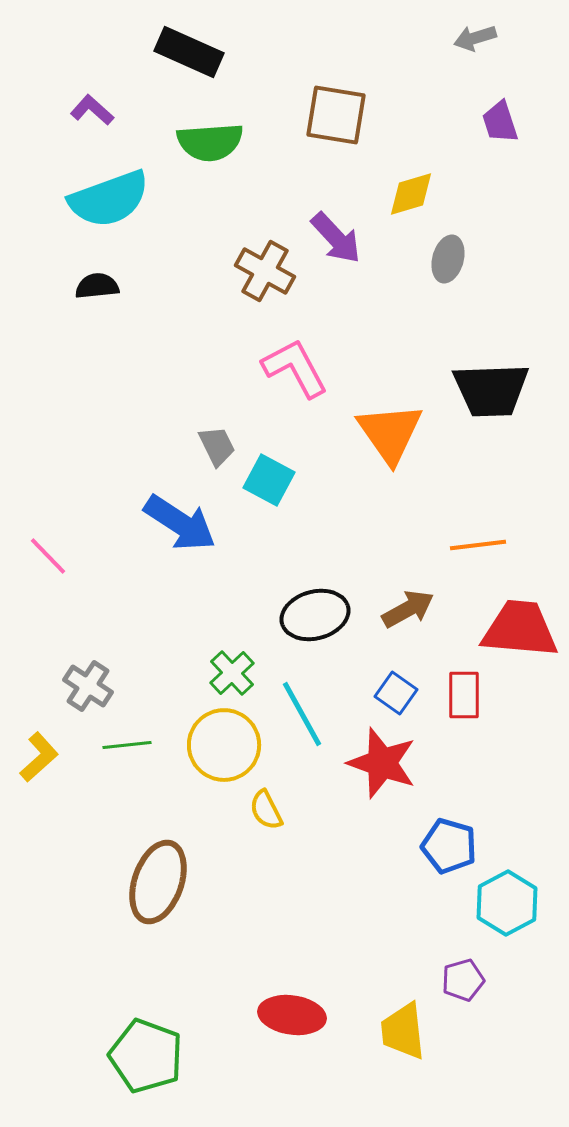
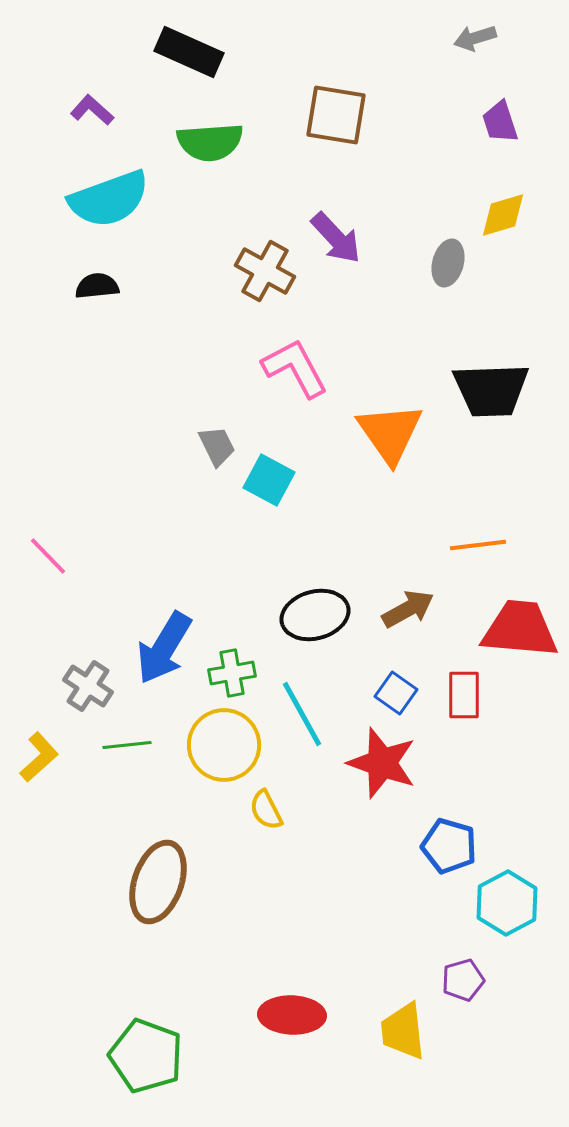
yellow diamond: moved 92 px right, 21 px down
gray ellipse: moved 4 px down
blue arrow: moved 16 px left, 125 px down; rotated 88 degrees clockwise
green cross: rotated 33 degrees clockwise
red ellipse: rotated 6 degrees counterclockwise
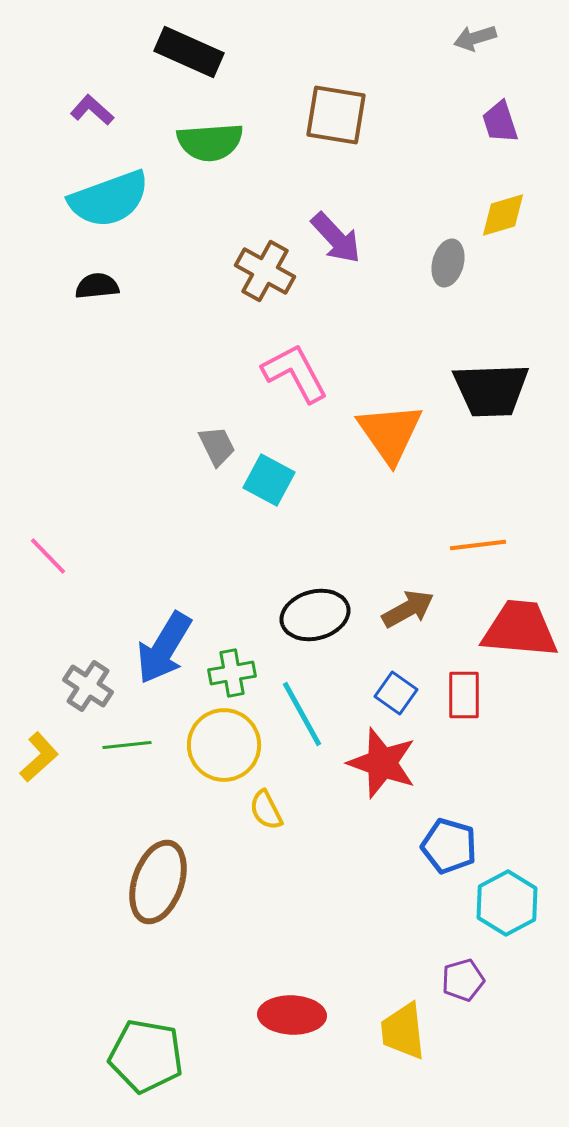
pink L-shape: moved 5 px down
green pentagon: rotated 10 degrees counterclockwise
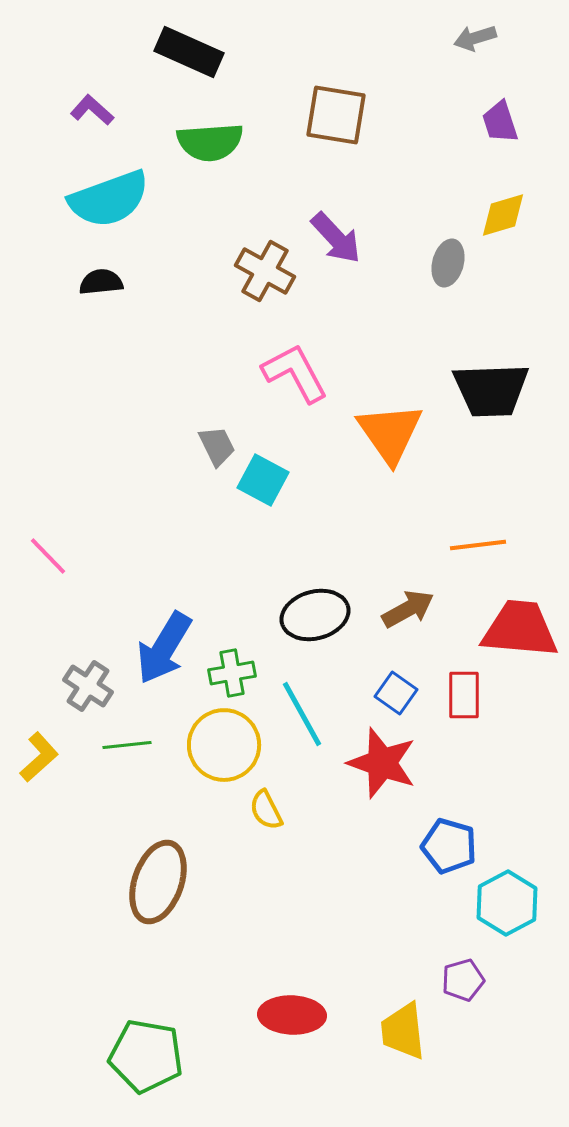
black semicircle: moved 4 px right, 4 px up
cyan square: moved 6 px left
